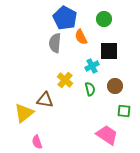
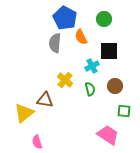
pink trapezoid: moved 1 px right
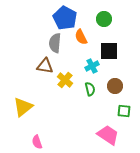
brown triangle: moved 34 px up
yellow triangle: moved 1 px left, 6 px up
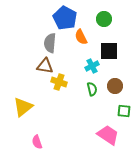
gray semicircle: moved 5 px left
yellow cross: moved 6 px left, 2 px down; rotated 21 degrees counterclockwise
green semicircle: moved 2 px right
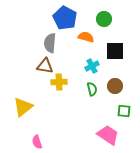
orange semicircle: moved 5 px right; rotated 133 degrees clockwise
black square: moved 6 px right
yellow cross: rotated 21 degrees counterclockwise
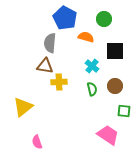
cyan cross: rotated 24 degrees counterclockwise
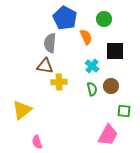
orange semicircle: rotated 49 degrees clockwise
brown circle: moved 4 px left
yellow triangle: moved 1 px left, 3 px down
pink trapezoid: rotated 85 degrees clockwise
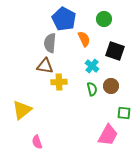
blue pentagon: moved 1 px left, 1 px down
orange semicircle: moved 2 px left, 2 px down
black square: rotated 18 degrees clockwise
green square: moved 2 px down
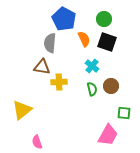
black square: moved 8 px left, 9 px up
brown triangle: moved 3 px left, 1 px down
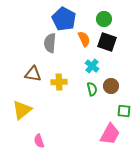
brown triangle: moved 9 px left, 7 px down
green square: moved 2 px up
pink trapezoid: moved 2 px right, 1 px up
pink semicircle: moved 2 px right, 1 px up
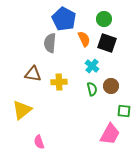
black square: moved 1 px down
pink semicircle: moved 1 px down
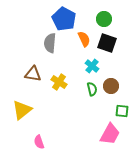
yellow cross: rotated 35 degrees clockwise
green square: moved 2 px left
